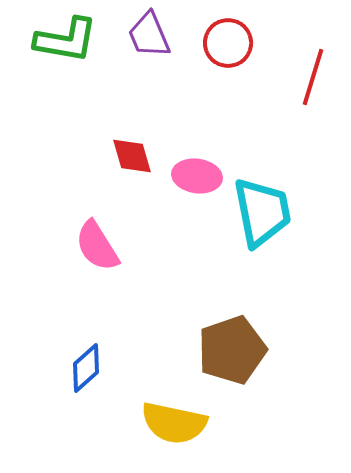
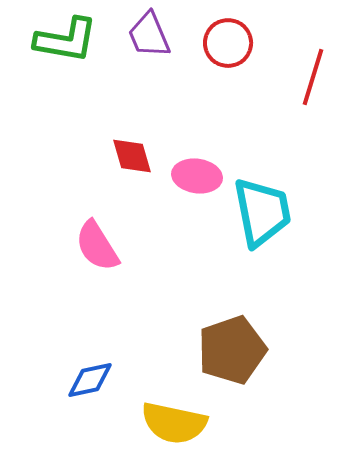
blue diamond: moved 4 px right, 12 px down; rotated 30 degrees clockwise
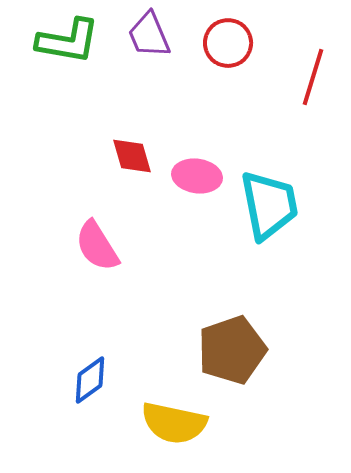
green L-shape: moved 2 px right, 1 px down
cyan trapezoid: moved 7 px right, 7 px up
blue diamond: rotated 24 degrees counterclockwise
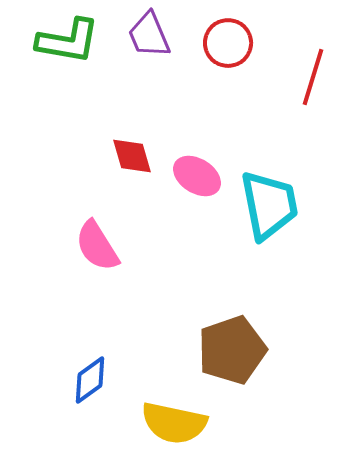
pink ellipse: rotated 24 degrees clockwise
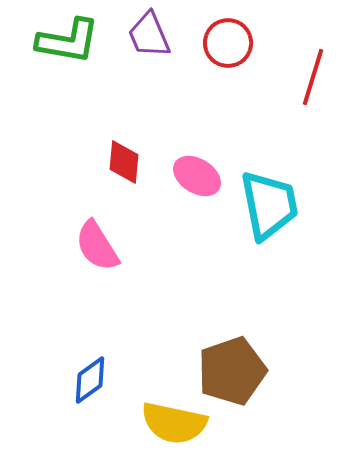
red diamond: moved 8 px left, 6 px down; rotated 21 degrees clockwise
brown pentagon: moved 21 px down
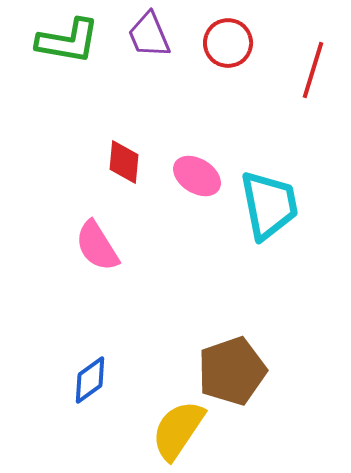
red line: moved 7 px up
yellow semicircle: moved 4 px right, 7 px down; rotated 112 degrees clockwise
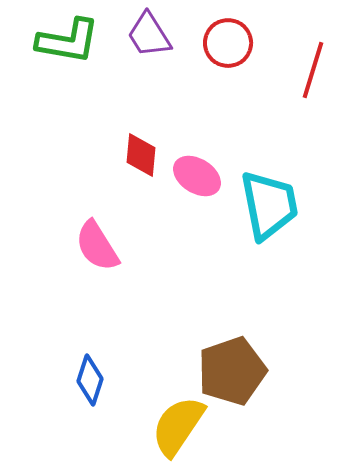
purple trapezoid: rotated 9 degrees counterclockwise
red diamond: moved 17 px right, 7 px up
blue diamond: rotated 36 degrees counterclockwise
yellow semicircle: moved 4 px up
